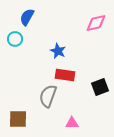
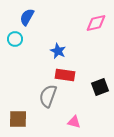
pink triangle: moved 2 px right, 1 px up; rotated 16 degrees clockwise
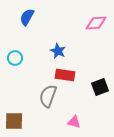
pink diamond: rotated 10 degrees clockwise
cyan circle: moved 19 px down
brown square: moved 4 px left, 2 px down
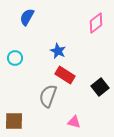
pink diamond: rotated 35 degrees counterclockwise
red rectangle: rotated 24 degrees clockwise
black square: rotated 18 degrees counterclockwise
